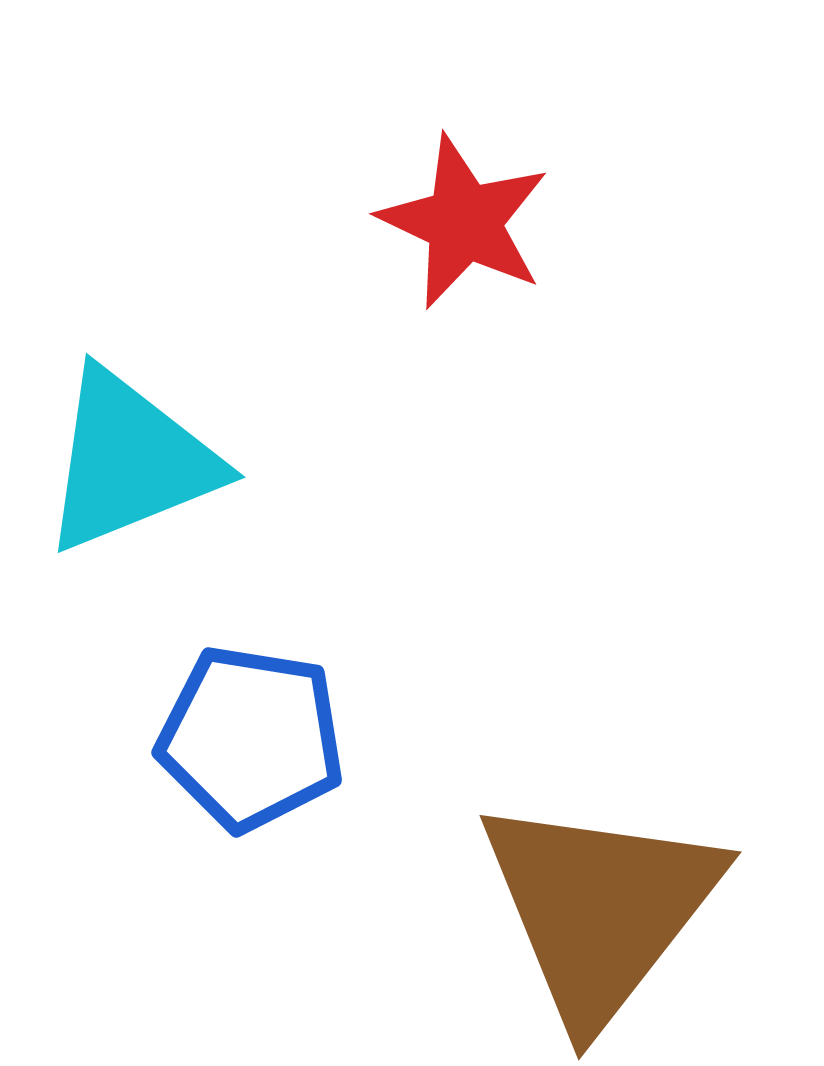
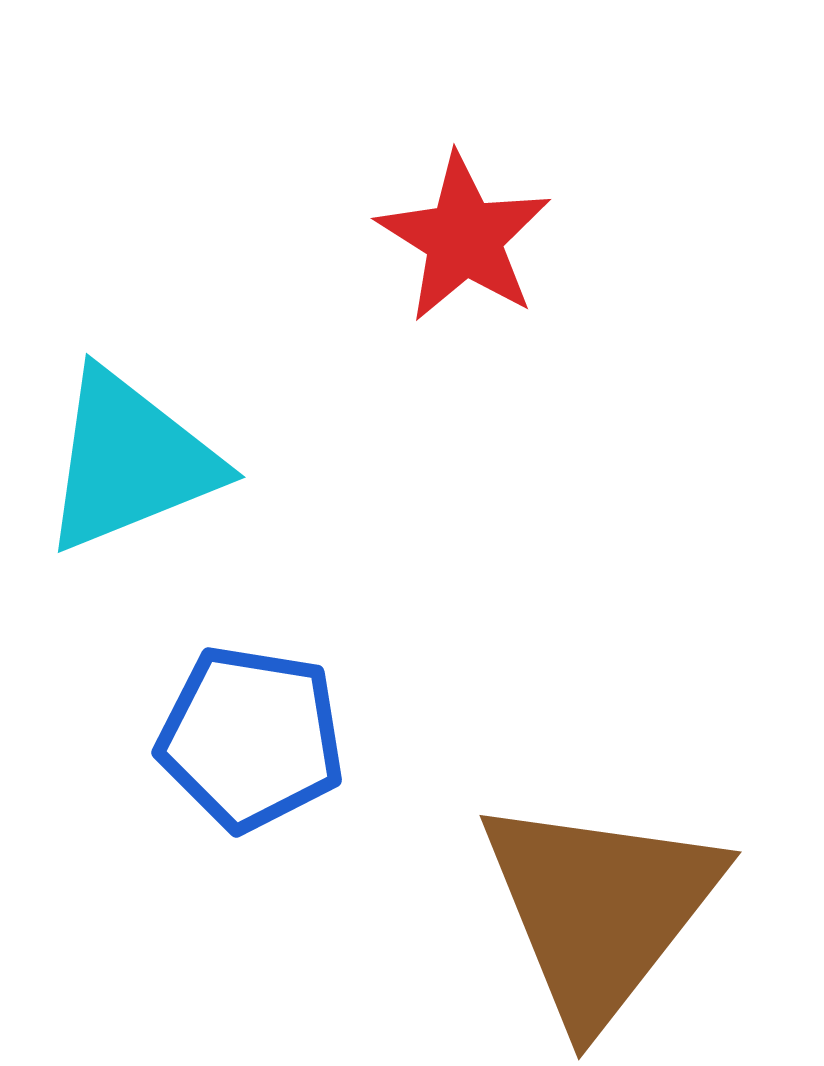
red star: moved 16 px down; rotated 7 degrees clockwise
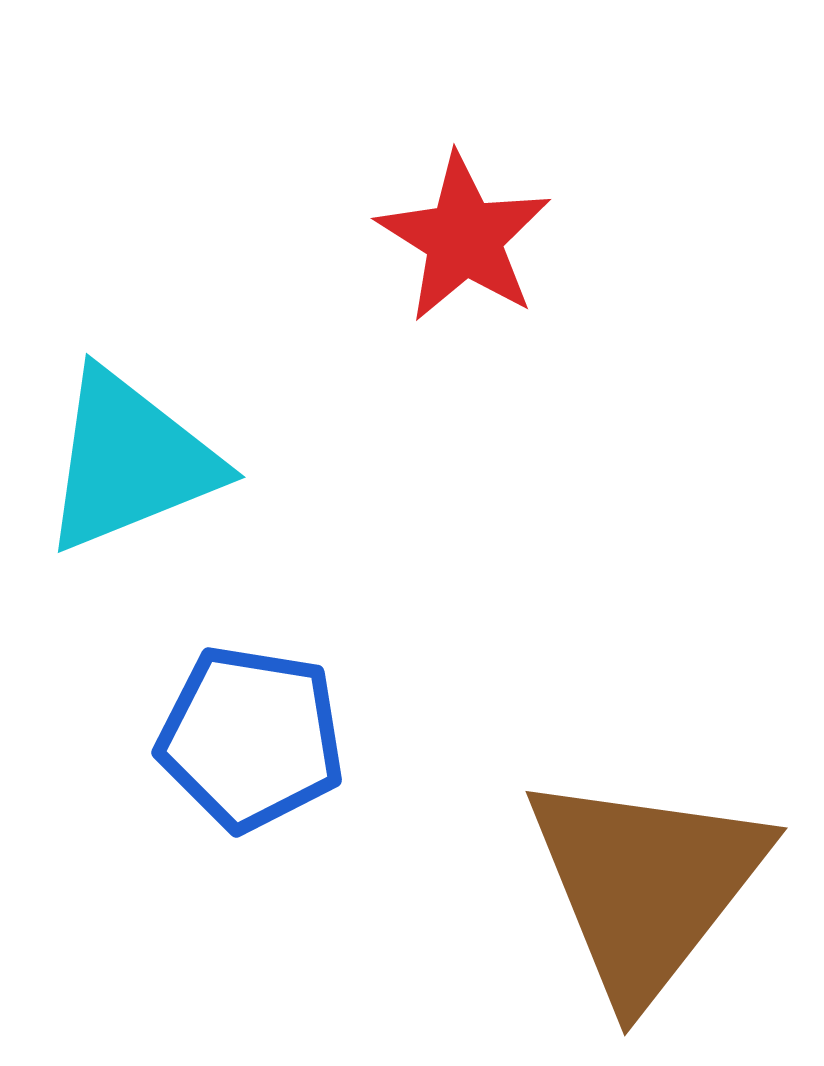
brown triangle: moved 46 px right, 24 px up
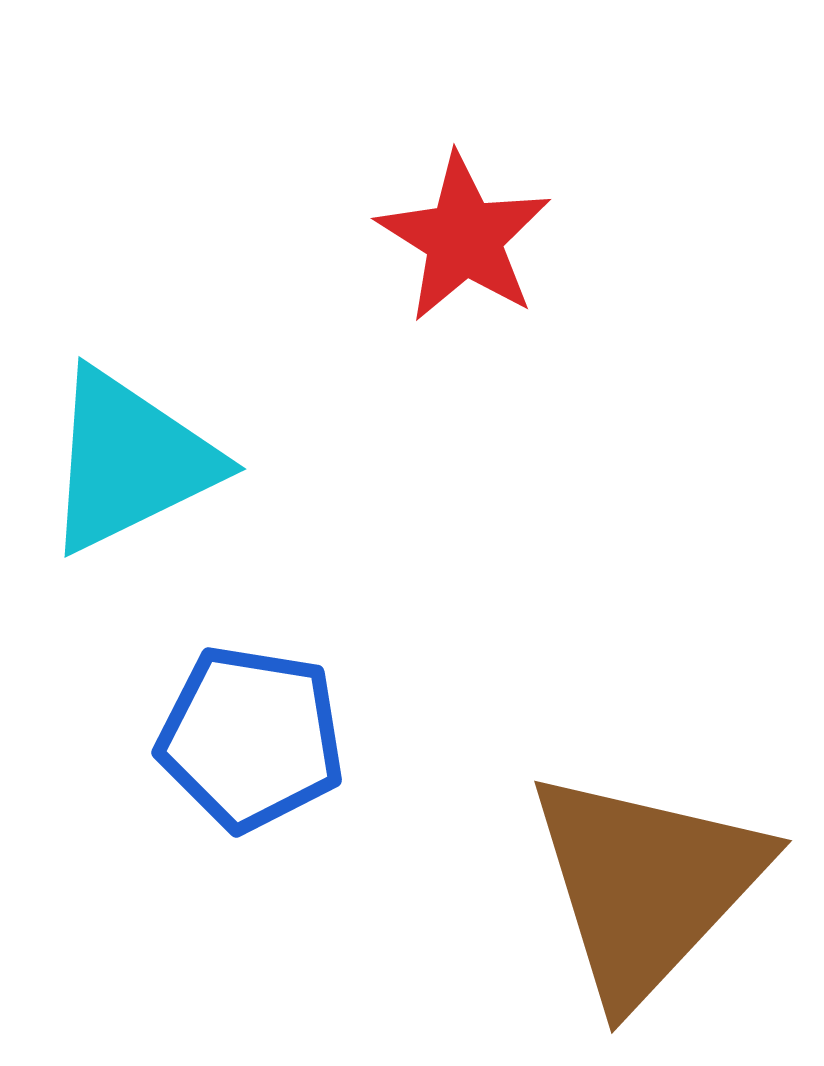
cyan triangle: rotated 4 degrees counterclockwise
brown triangle: rotated 5 degrees clockwise
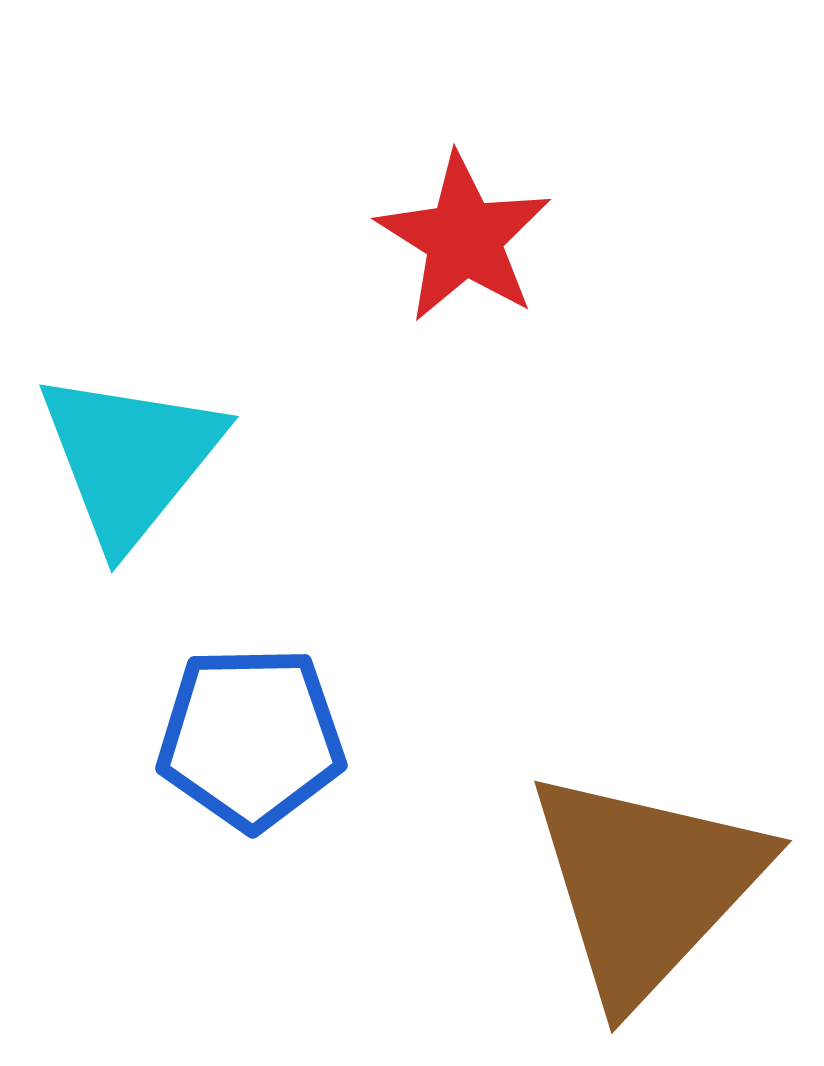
cyan triangle: moved 3 px up; rotated 25 degrees counterclockwise
blue pentagon: rotated 10 degrees counterclockwise
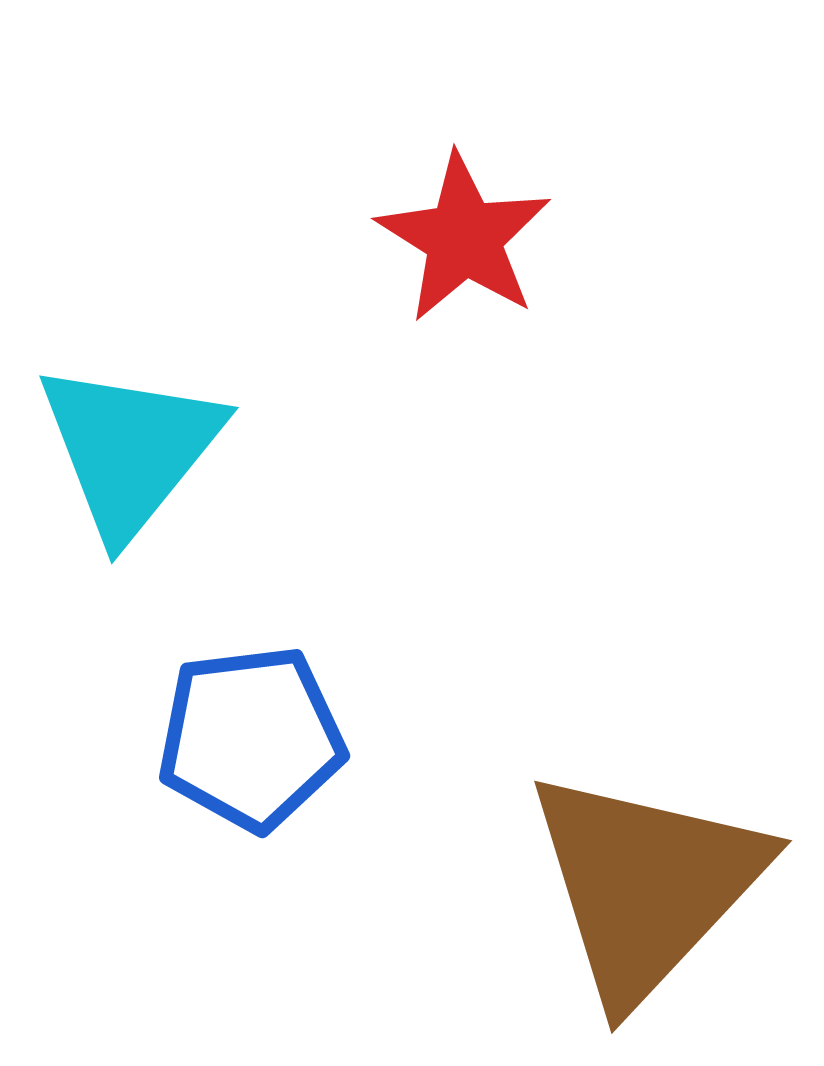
cyan triangle: moved 9 px up
blue pentagon: rotated 6 degrees counterclockwise
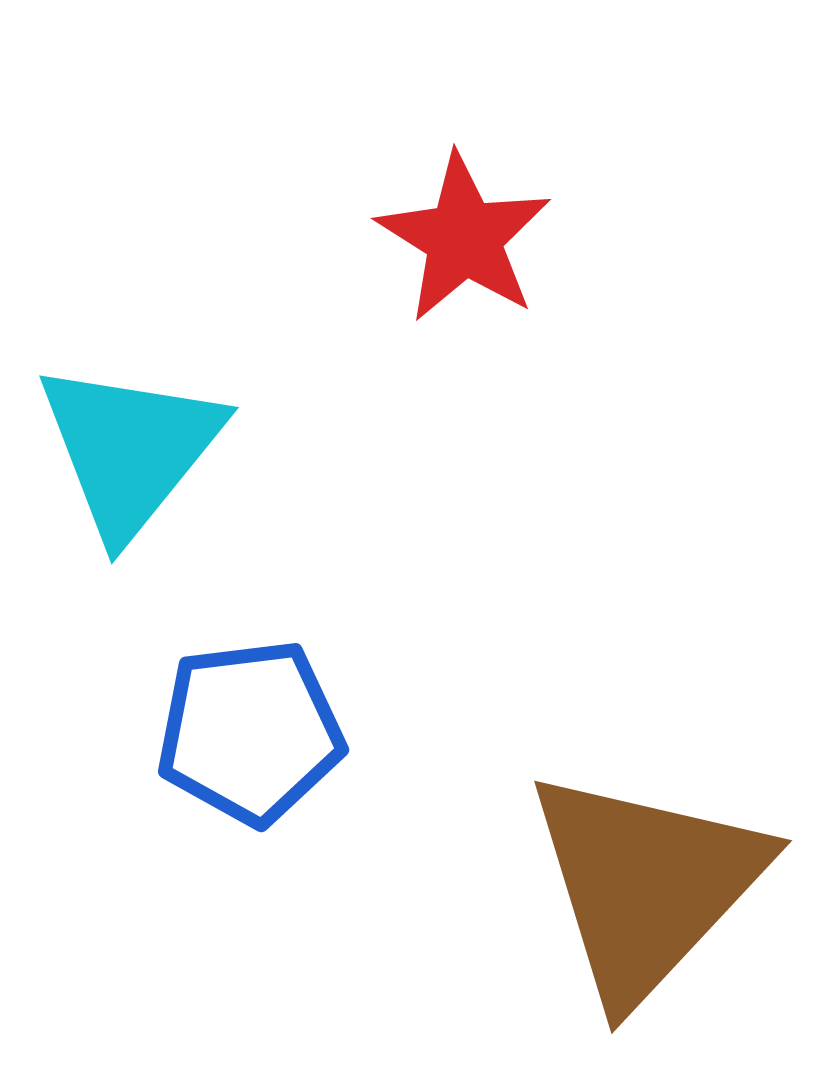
blue pentagon: moved 1 px left, 6 px up
